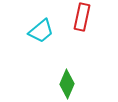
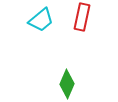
cyan trapezoid: moved 11 px up
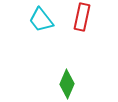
cyan trapezoid: rotated 92 degrees clockwise
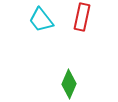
green diamond: moved 2 px right
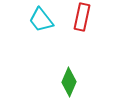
green diamond: moved 2 px up
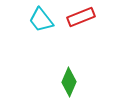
red rectangle: moved 1 px left; rotated 56 degrees clockwise
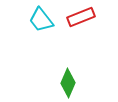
green diamond: moved 1 px left, 1 px down
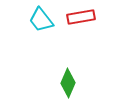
red rectangle: rotated 12 degrees clockwise
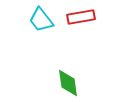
green diamond: rotated 32 degrees counterclockwise
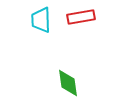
cyan trapezoid: rotated 36 degrees clockwise
